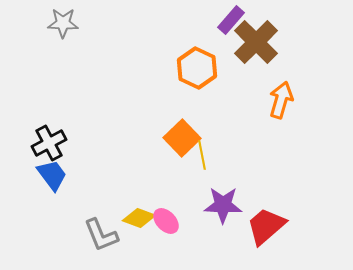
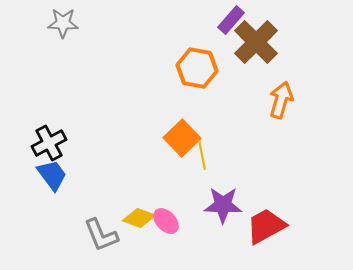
orange hexagon: rotated 15 degrees counterclockwise
red trapezoid: rotated 12 degrees clockwise
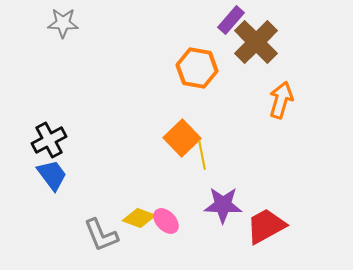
black cross: moved 3 px up
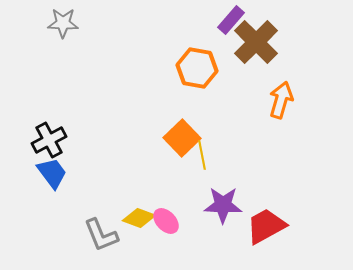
blue trapezoid: moved 2 px up
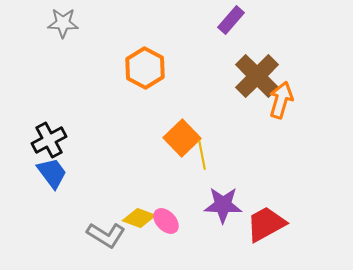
brown cross: moved 1 px right, 34 px down
orange hexagon: moved 52 px left; rotated 18 degrees clockwise
red trapezoid: moved 2 px up
gray L-shape: moved 5 px right; rotated 36 degrees counterclockwise
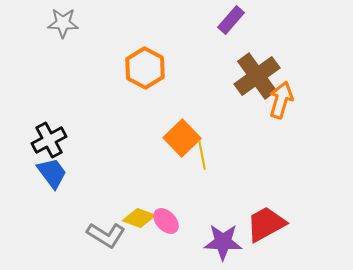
brown cross: rotated 9 degrees clockwise
purple star: moved 37 px down
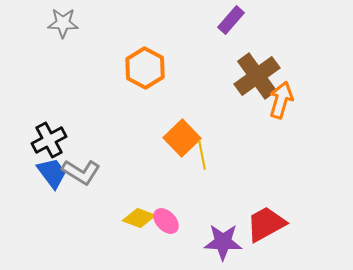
gray L-shape: moved 25 px left, 63 px up
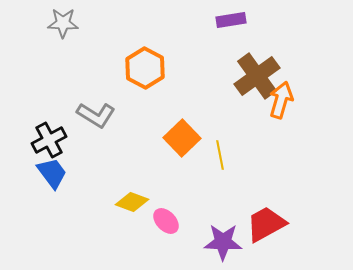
purple rectangle: rotated 40 degrees clockwise
yellow line: moved 18 px right
gray L-shape: moved 15 px right, 57 px up
yellow diamond: moved 7 px left, 16 px up
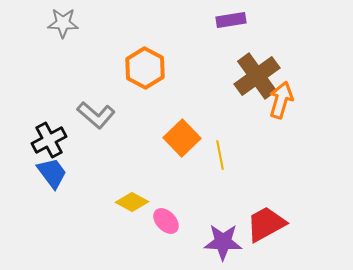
gray L-shape: rotated 9 degrees clockwise
yellow diamond: rotated 8 degrees clockwise
